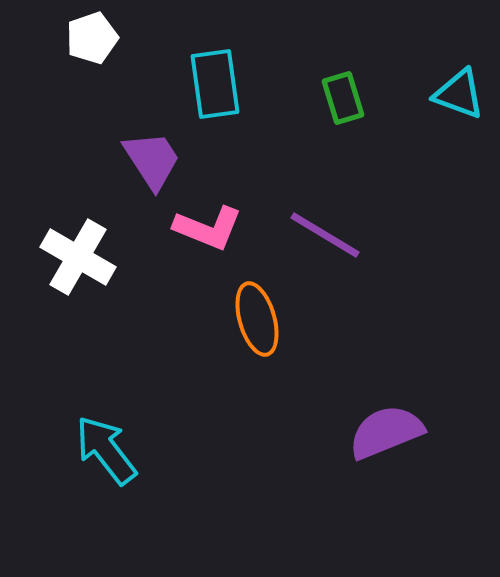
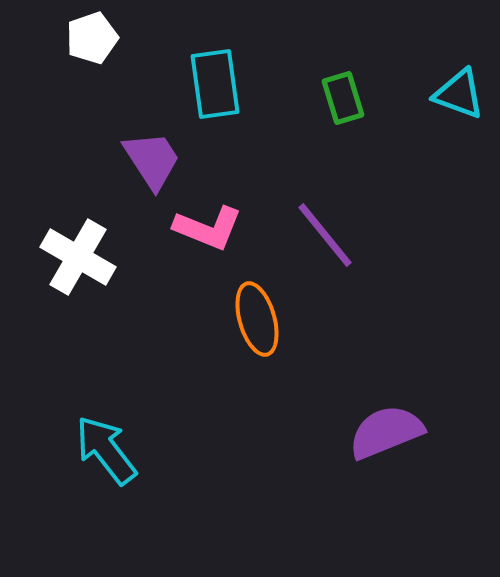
purple line: rotated 20 degrees clockwise
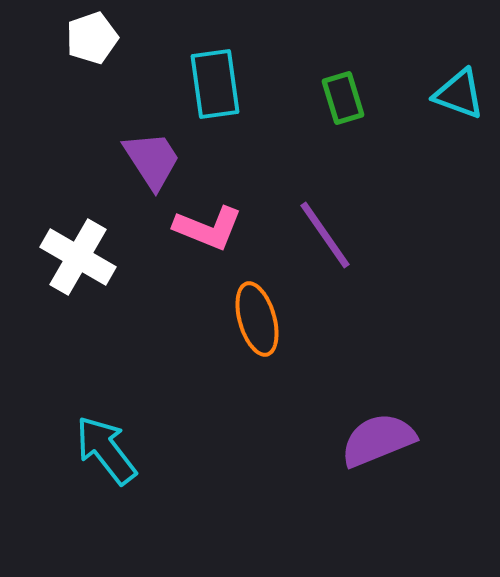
purple line: rotated 4 degrees clockwise
purple semicircle: moved 8 px left, 8 px down
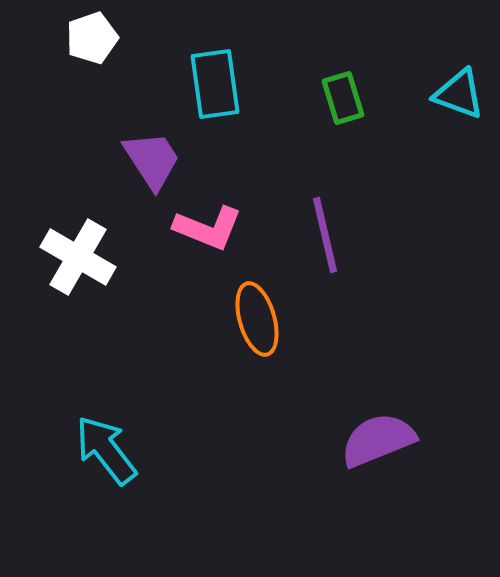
purple line: rotated 22 degrees clockwise
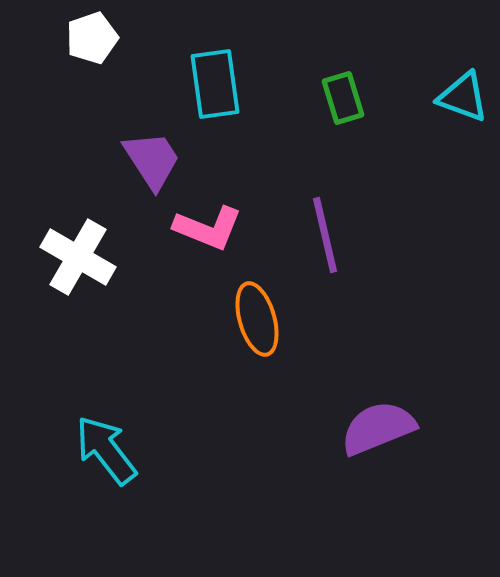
cyan triangle: moved 4 px right, 3 px down
purple semicircle: moved 12 px up
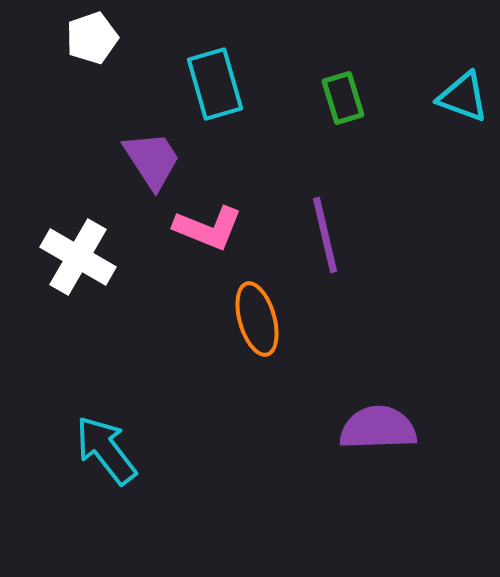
cyan rectangle: rotated 8 degrees counterclockwise
purple semicircle: rotated 20 degrees clockwise
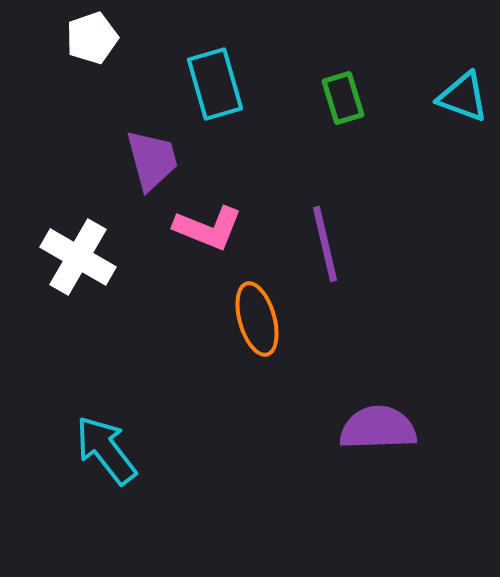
purple trapezoid: rotated 18 degrees clockwise
purple line: moved 9 px down
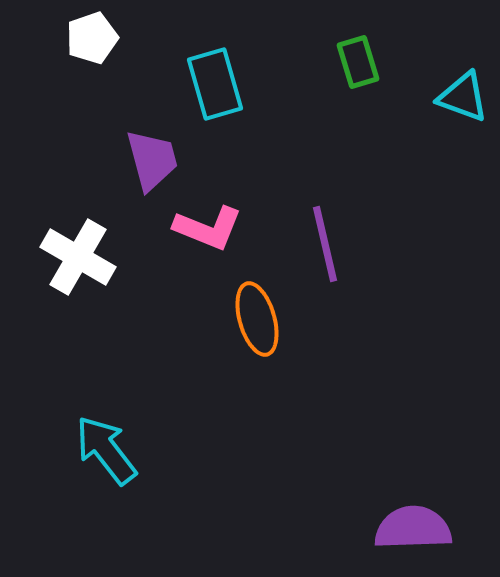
green rectangle: moved 15 px right, 36 px up
purple semicircle: moved 35 px right, 100 px down
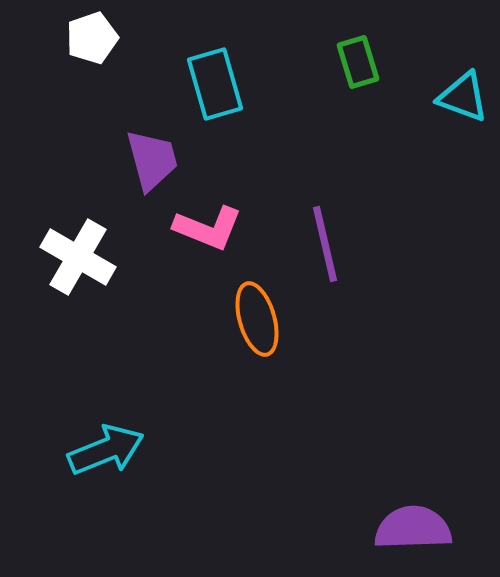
cyan arrow: rotated 106 degrees clockwise
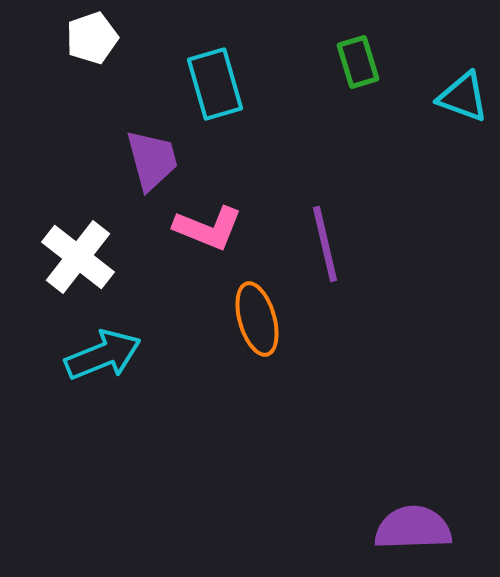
white cross: rotated 8 degrees clockwise
cyan arrow: moved 3 px left, 95 px up
